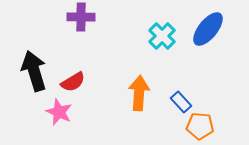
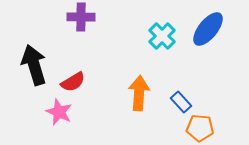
black arrow: moved 6 px up
orange pentagon: moved 2 px down
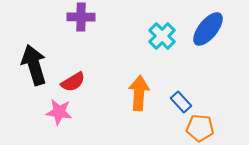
pink star: rotated 16 degrees counterclockwise
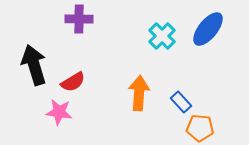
purple cross: moved 2 px left, 2 px down
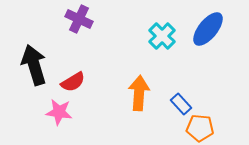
purple cross: rotated 24 degrees clockwise
blue rectangle: moved 2 px down
